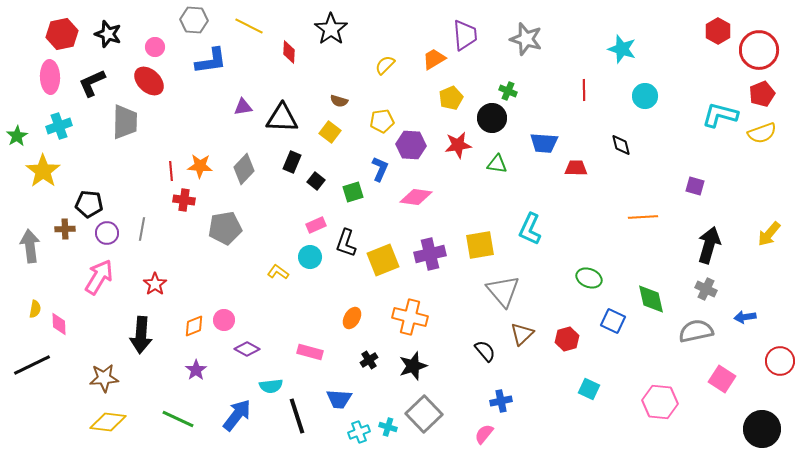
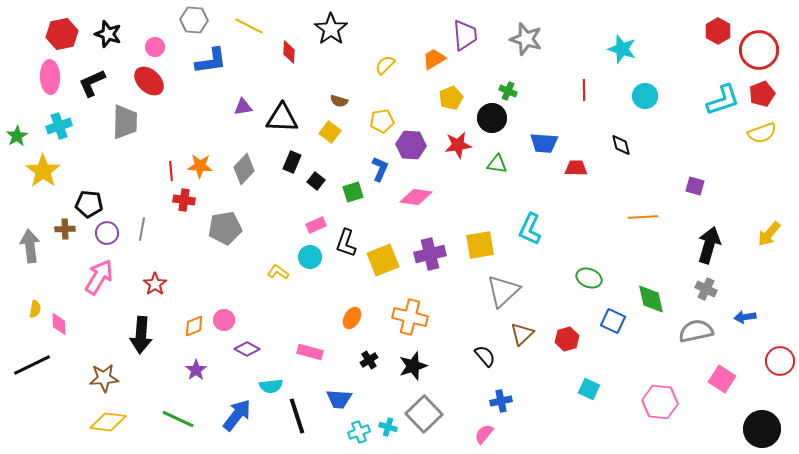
cyan L-shape at (720, 115): moved 3 px right, 15 px up; rotated 147 degrees clockwise
gray triangle at (503, 291): rotated 27 degrees clockwise
black semicircle at (485, 351): moved 5 px down
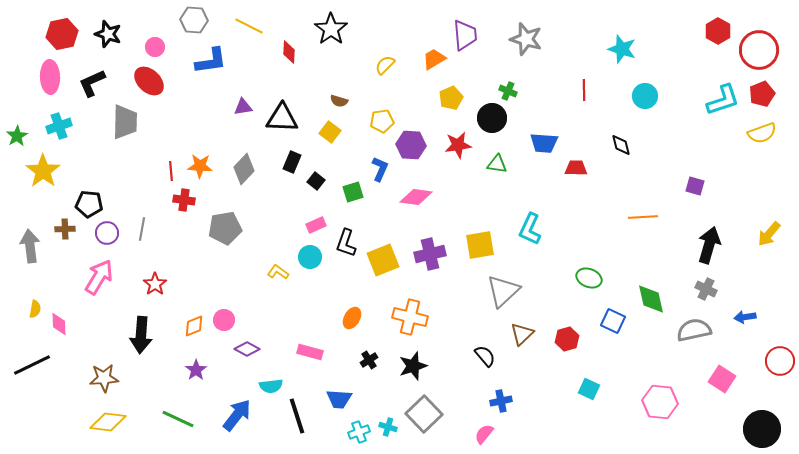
gray semicircle at (696, 331): moved 2 px left, 1 px up
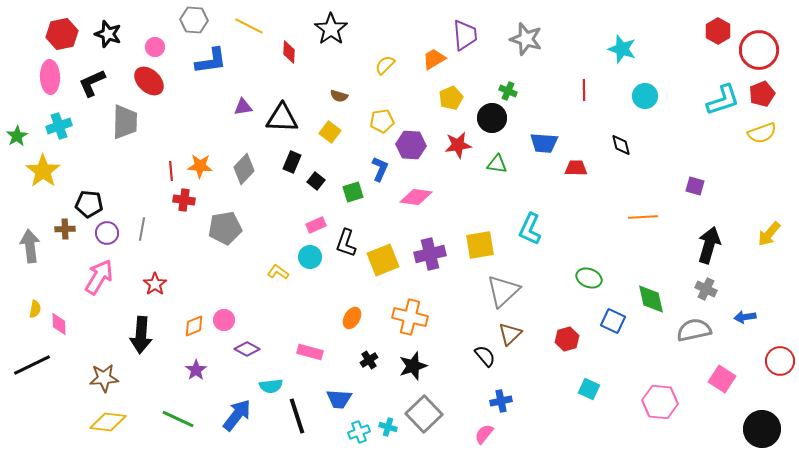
brown semicircle at (339, 101): moved 5 px up
brown triangle at (522, 334): moved 12 px left
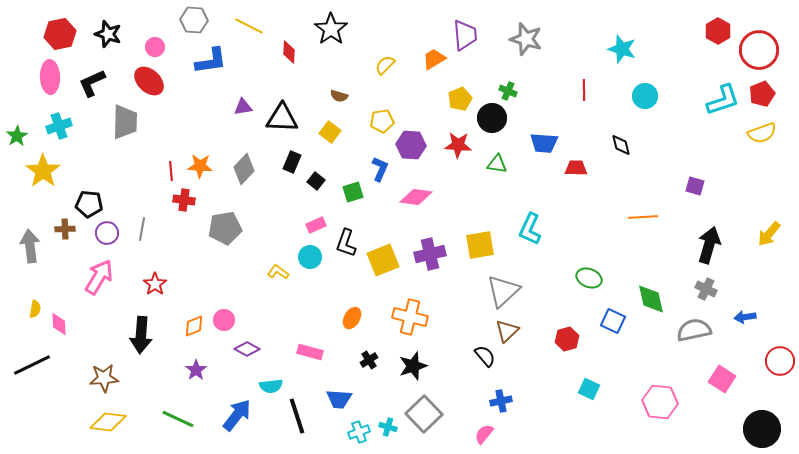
red hexagon at (62, 34): moved 2 px left
yellow pentagon at (451, 98): moved 9 px right, 1 px down
red star at (458, 145): rotated 12 degrees clockwise
brown triangle at (510, 334): moved 3 px left, 3 px up
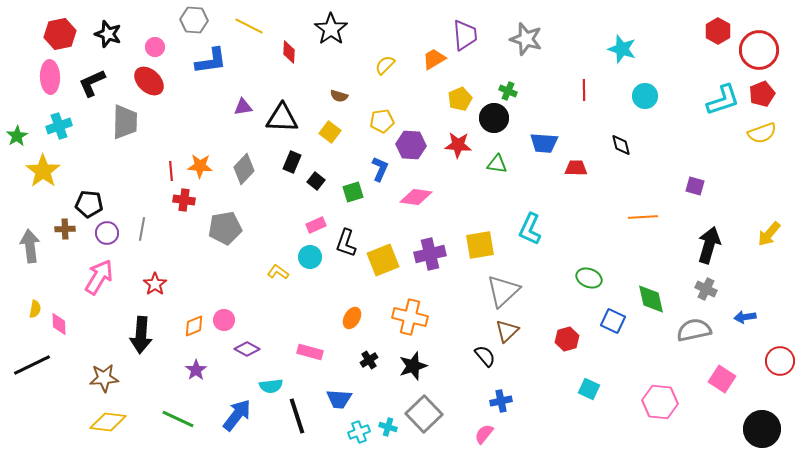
black circle at (492, 118): moved 2 px right
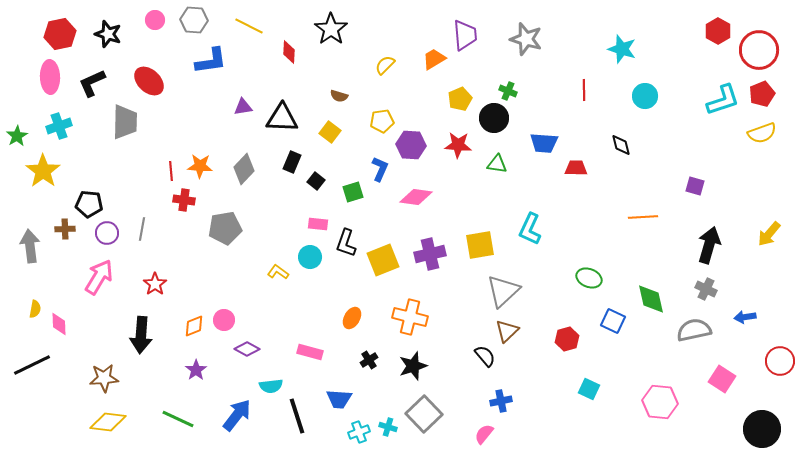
pink circle at (155, 47): moved 27 px up
pink rectangle at (316, 225): moved 2 px right, 1 px up; rotated 30 degrees clockwise
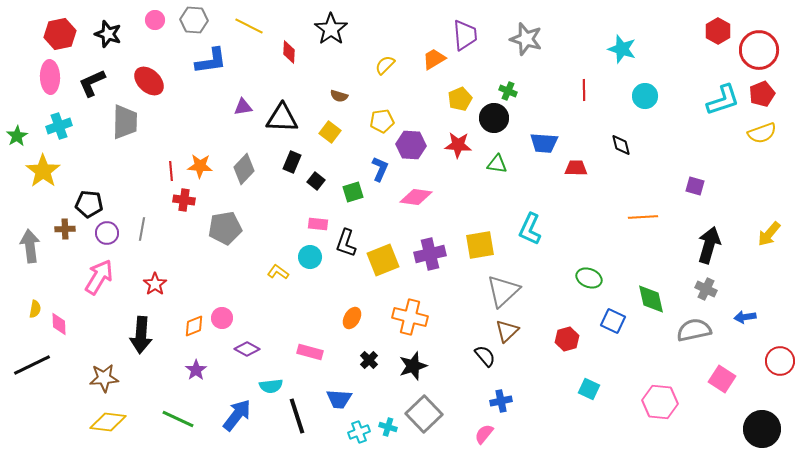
pink circle at (224, 320): moved 2 px left, 2 px up
black cross at (369, 360): rotated 12 degrees counterclockwise
